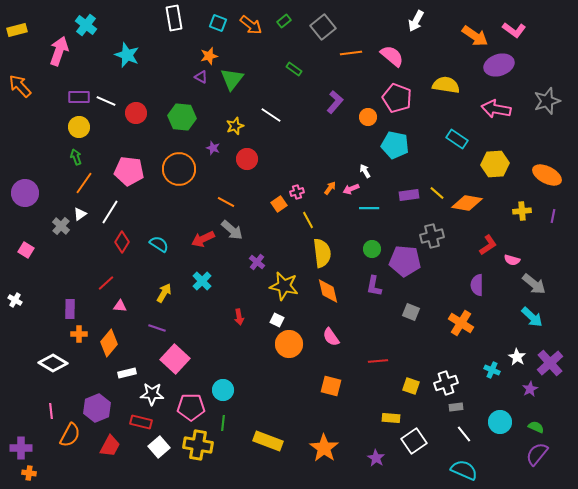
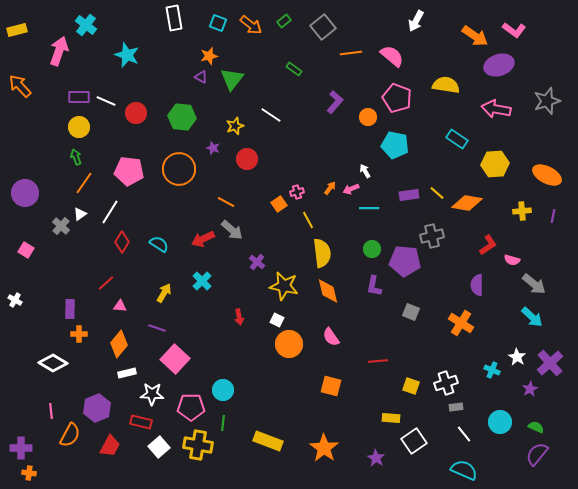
orange diamond at (109, 343): moved 10 px right, 1 px down
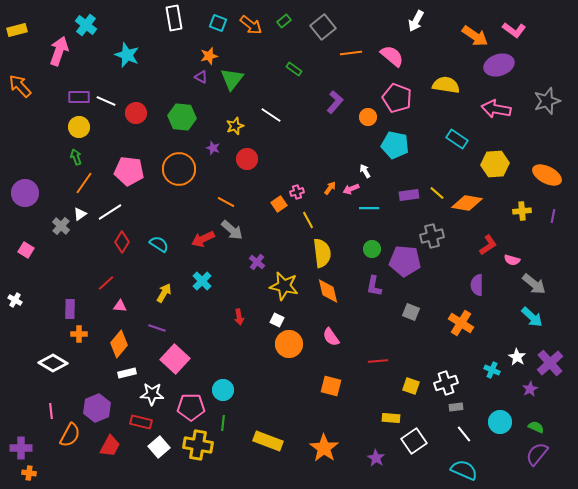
white line at (110, 212): rotated 25 degrees clockwise
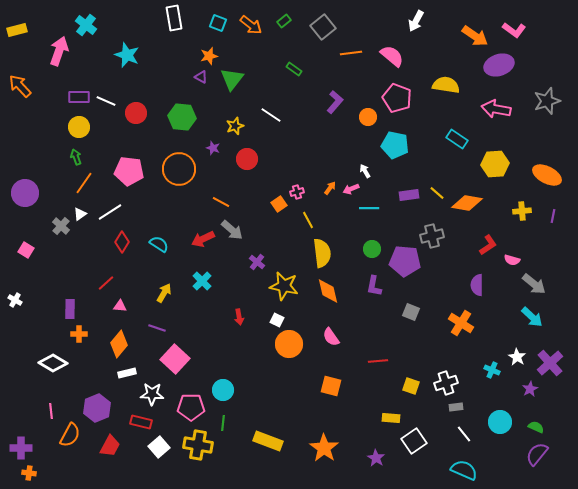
orange line at (226, 202): moved 5 px left
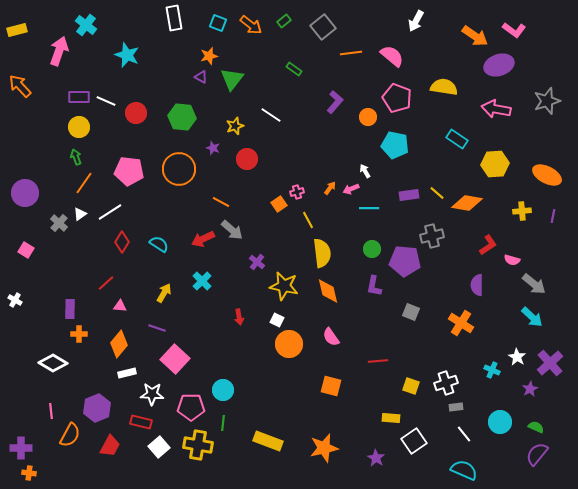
yellow semicircle at (446, 85): moved 2 px left, 2 px down
gray cross at (61, 226): moved 2 px left, 3 px up
orange star at (324, 448): rotated 24 degrees clockwise
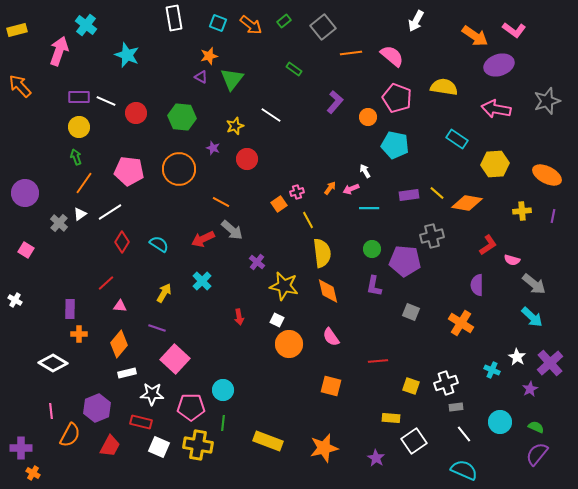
white square at (159, 447): rotated 25 degrees counterclockwise
orange cross at (29, 473): moved 4 px right; rotated 24 degrees clockwise
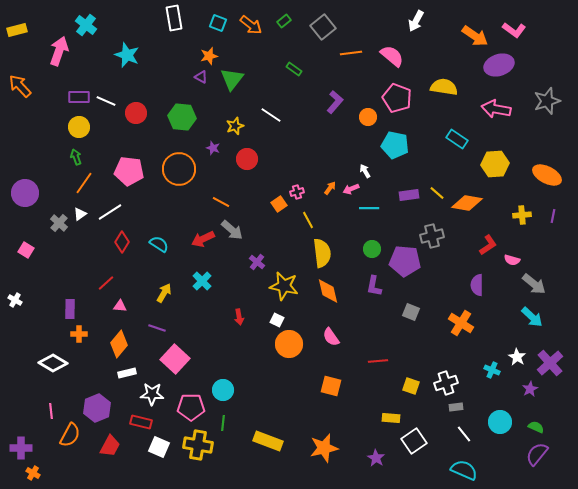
yellow cross at (522, 211): moved 4 px down
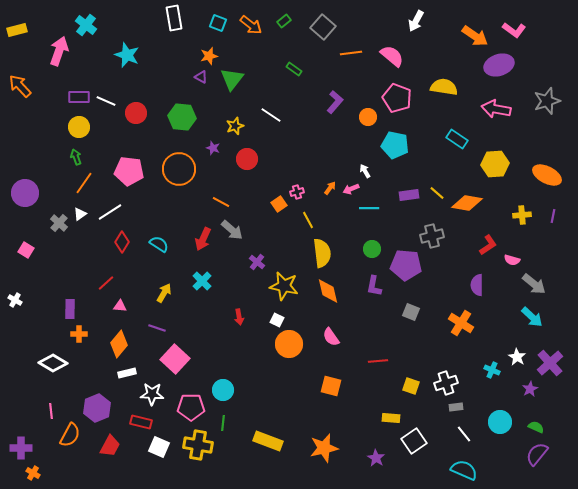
gray square at (323, 27): rotated 10 degrees counterclockwise
red arrow at (203, 239): rotated 40 degrees counterclockwise
purple pentagon at (405, 261): moved 1 px right, 4 px down
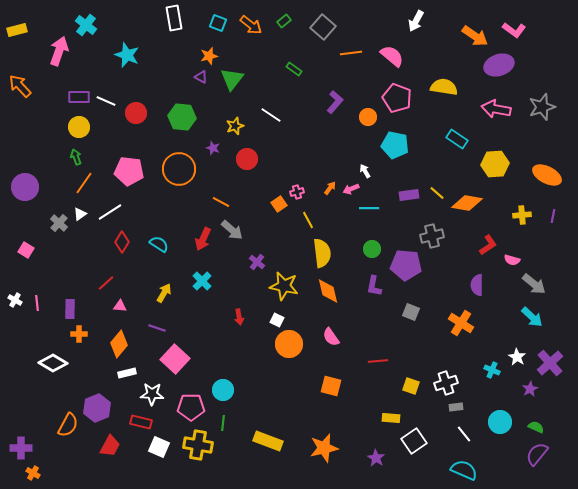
gray star at (547, 101): moved 5 px left, 6 px down
purple circle at (25, 193): moved 6 px up
pink line at (51, 411): moved 14 px left, 108 px up
orange semicircle at (70, 435): moved 2 px left, 10 px up
